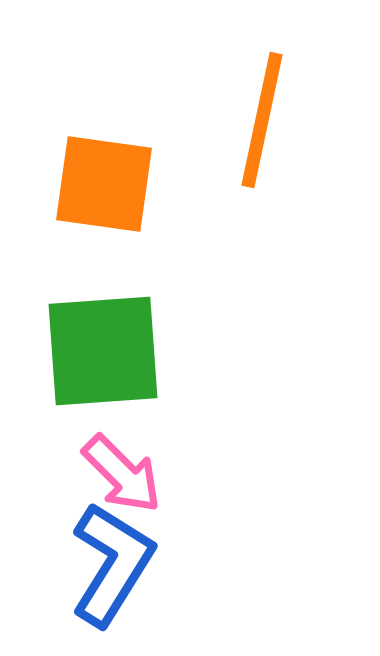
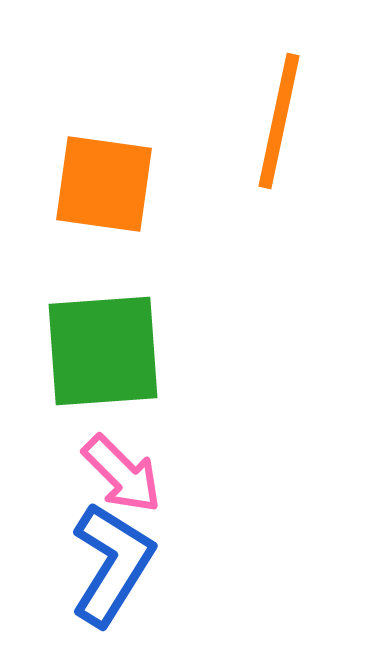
orange line: moved 17 px right, 1 px down
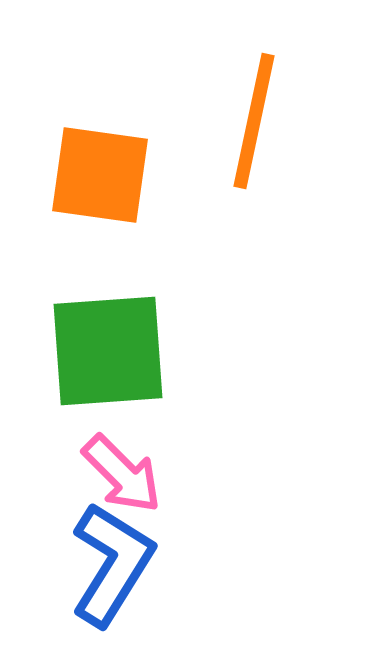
orange line: moved 25 px left
orange square: moved 4 px left, 9 px up
green square: moved 5 px right
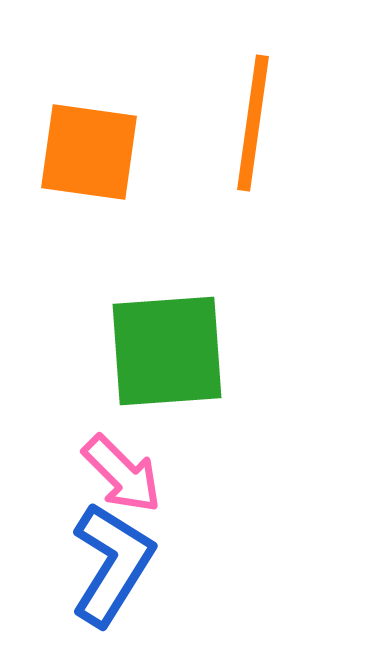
orange line: moved 1 px left, 2 px down; rotated 4 degrees counterclockwise
orange square: moved 11 px left, 23 px up
green square: moved 59 px right
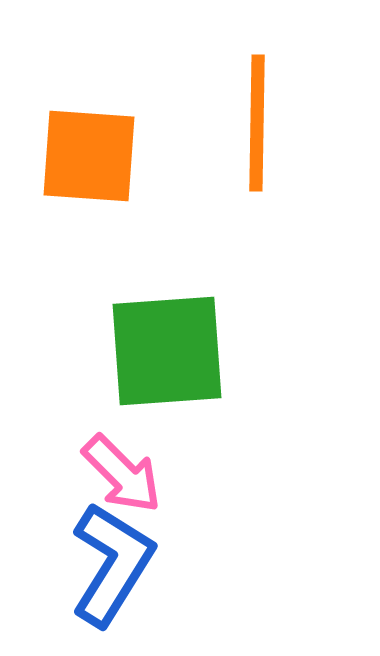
orange line: moved 4 px right; rotated 7 degrees counterclockwise
orange square: moved 4 px down; rotated 4 degrees counterclockwise
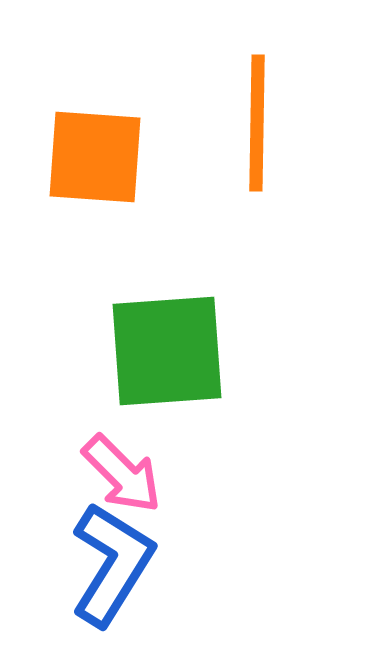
orange square: moved 6 px right, 1 px down
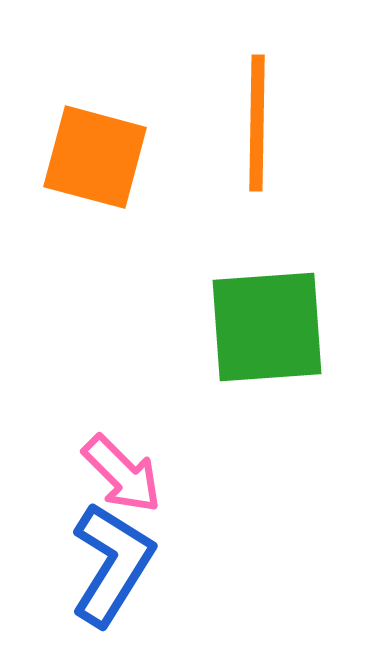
orange square: rotated 11 degrees clockwise
green square: moved 100 px right, 24 px up
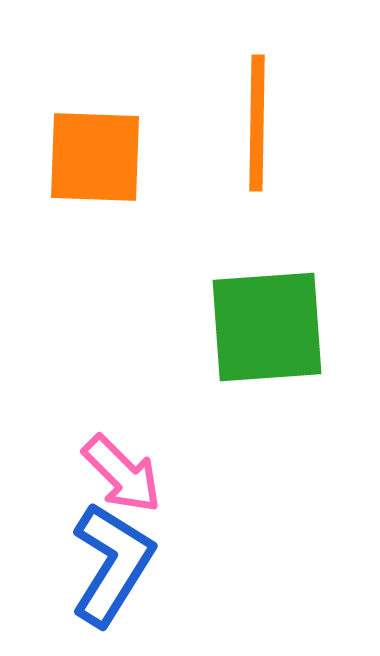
orange square: rotated 13 degrees counterclockwise
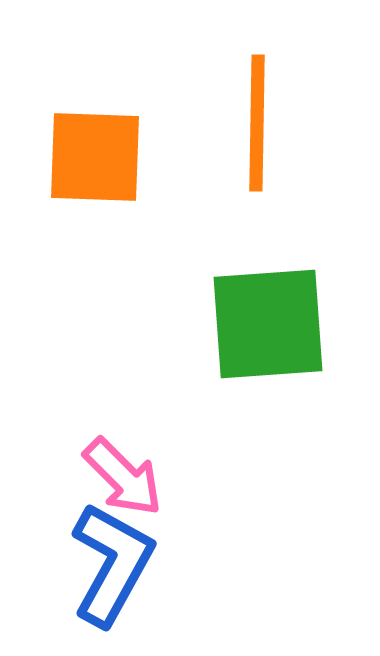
green square: moved 1 px right, 3 px up
pink arrow: moved 1 px right, 3 px down
blue L-shape: rotated 3 degrees counterclockwise
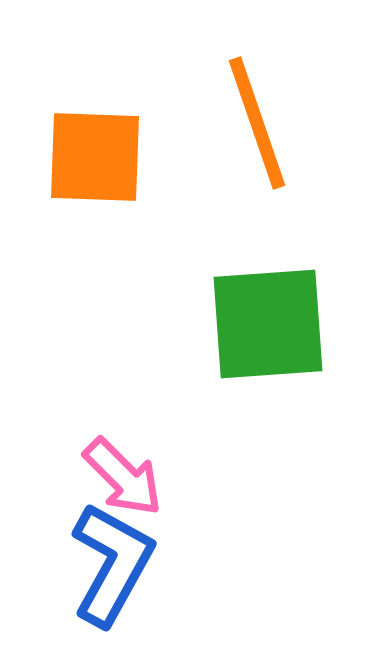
orange line: rotated 20 degrees counterclockwise
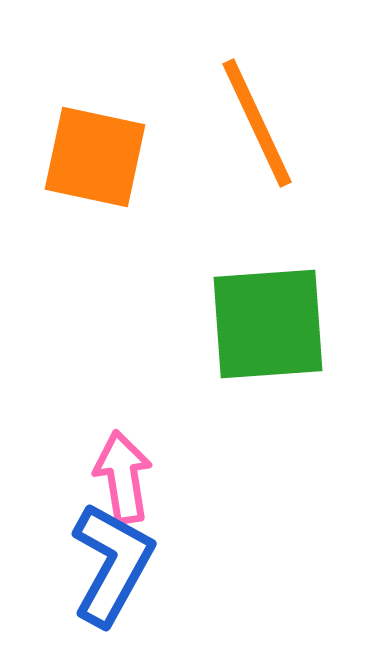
orange line: rotated 6 degrees counterclockwise
orange square: rotated 10 degrees clockwise
pink arrow: rotated 144 degrees counterclockwise
